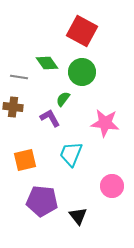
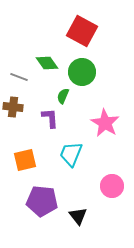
gray line: rotated 12 degrees clockwise
green semicircle: moved 3 px up; rotated 14 degrees counterclockwise
purple L-shape: rotated 25 degrees clockwise
pink star: rotated 24 degrees clockwise
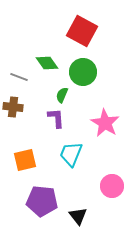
green circle: moved 1 px right
green semicircle: moved 1 px left, 1 px up
purple L-shape: moved 6 px right
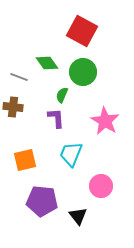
pink star: moved 2 px up
pink circle: moved 11 px left
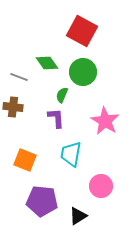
cyan trapezoid: rotated 12 degrees counterclockwise
orange square: rotated 35 degrees clockwise
black triangle: rotated 36 degrees clockwise
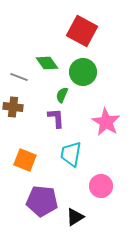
pink star: moved 1 px right, 1 px down
black triangle: moved 3 px left, 1 px down
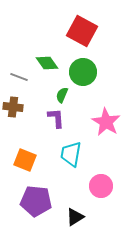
purple pentagon: moved 6 px left
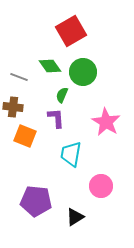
red square: moved 11 px left; rotated 32 degrees clockwise
green diamond: moved 3 px right, 3 px down
orange square: moved 24 px up
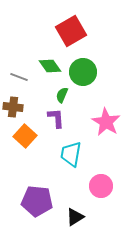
orange square: rotated 20 degrees clockwise
purple pentagon: moved 1 px right
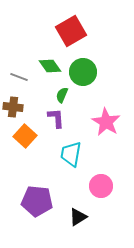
black triangle: moved 3 px right
